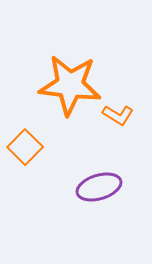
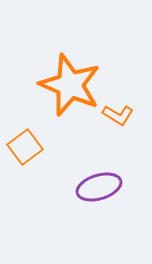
orange star: rotated 16 degrees clockwise
orange square: rotated 8 degrees clockwise
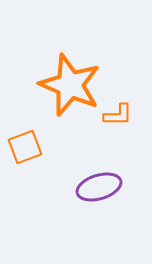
orange L-shape: rotated 32 degrees counterclockwise
orange square: rotated 16 degrees clockwise
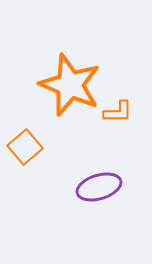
orange L-shape: moved 3 px up
orange square: rotated 20 degrees counterclockwise
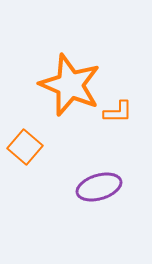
orange square: rotated 8 degrees counterclockwise
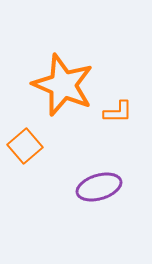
orange star: moved 7 px left
orange square: moved 1 px up; rotated 8 degrees clockwise
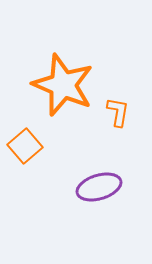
orange L-shape: rotated 80 degrees counterclockwise
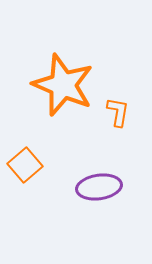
orange square: moved 19 px down
purple ellipse: rotated 9 degrees clockwise
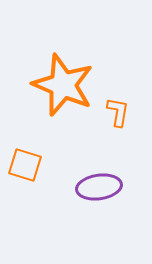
orange square: rotated 32 degrees counterclockwise
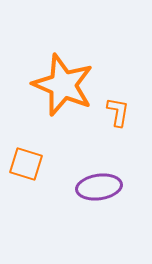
orange square: moved 1 px right, 1 px up
